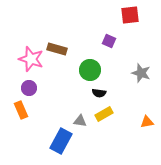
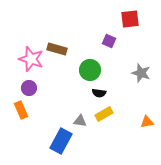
red square: moved 4 px down
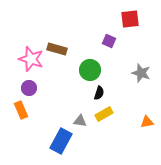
black semicircle: rotated 80 degrees counterclockwise
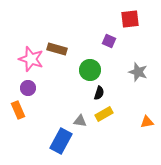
gray star: moved 3 px left, 1 px up
purple circle: moved 1 px left
orange rectangle: moved 3 px left
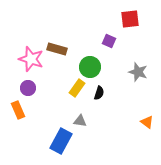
green circle: moved 3 px up
yellow rectangle: moved 27 px left, 26 px up; rotated 24 degrees counterclockwise
orange triangle: rotated 48 degrees clockwise
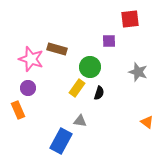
purple square: rotated 24 degrees counterclockwise
